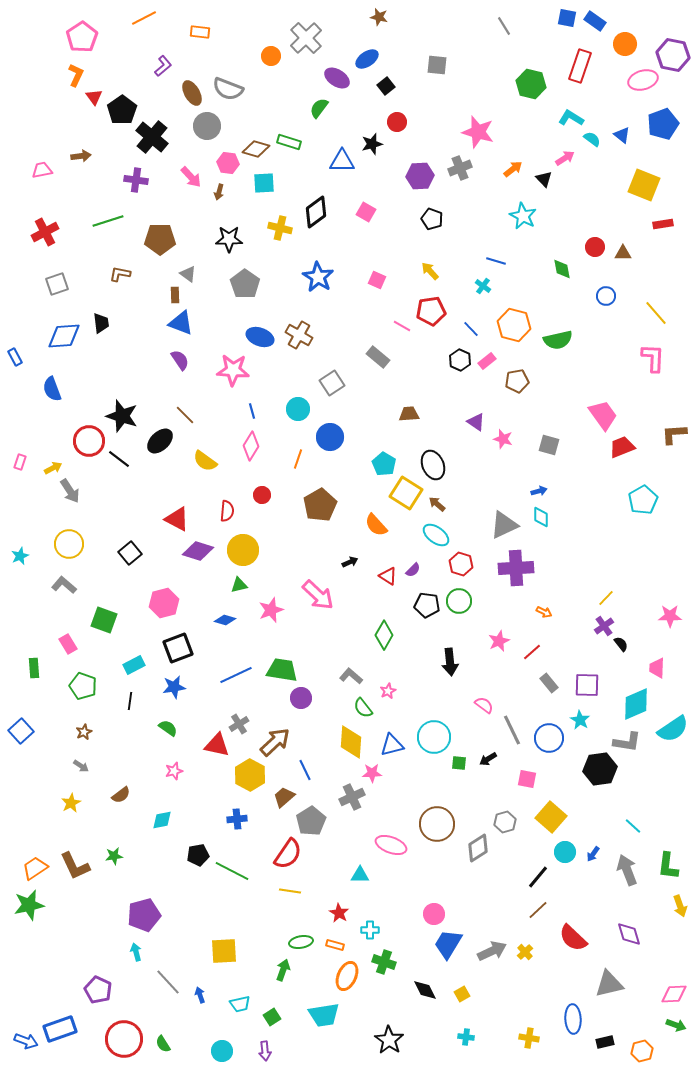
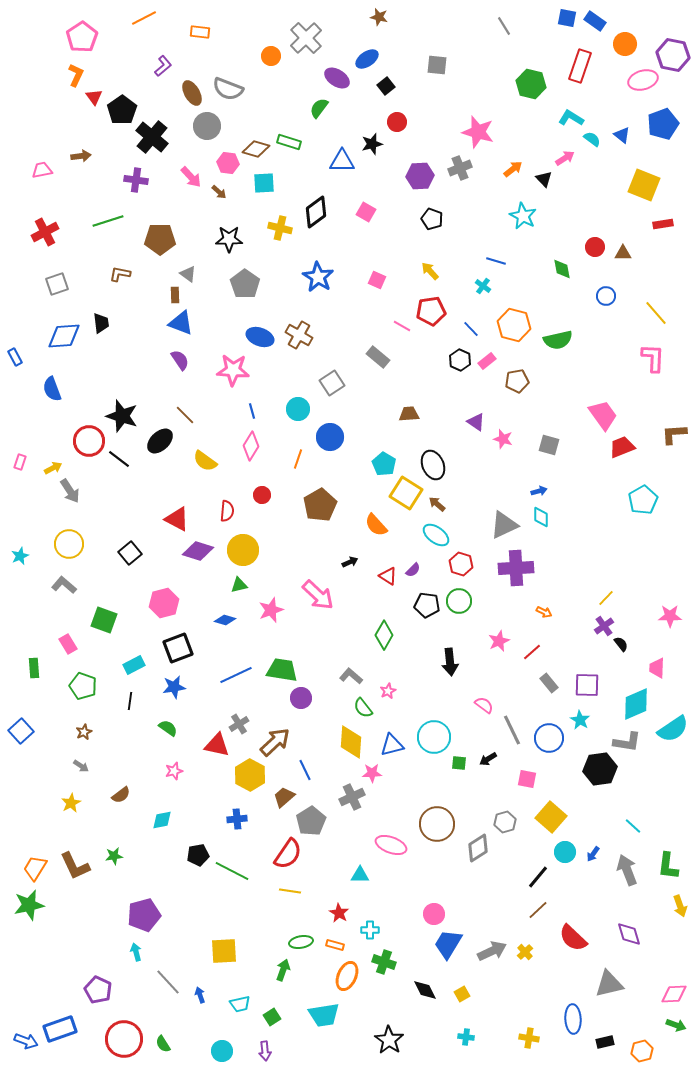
brown arrow at (219, 192): rotated 63 degrees counterclockwise
orange trapezoid at (35, 868): rotated 24 degrees counterclockwise
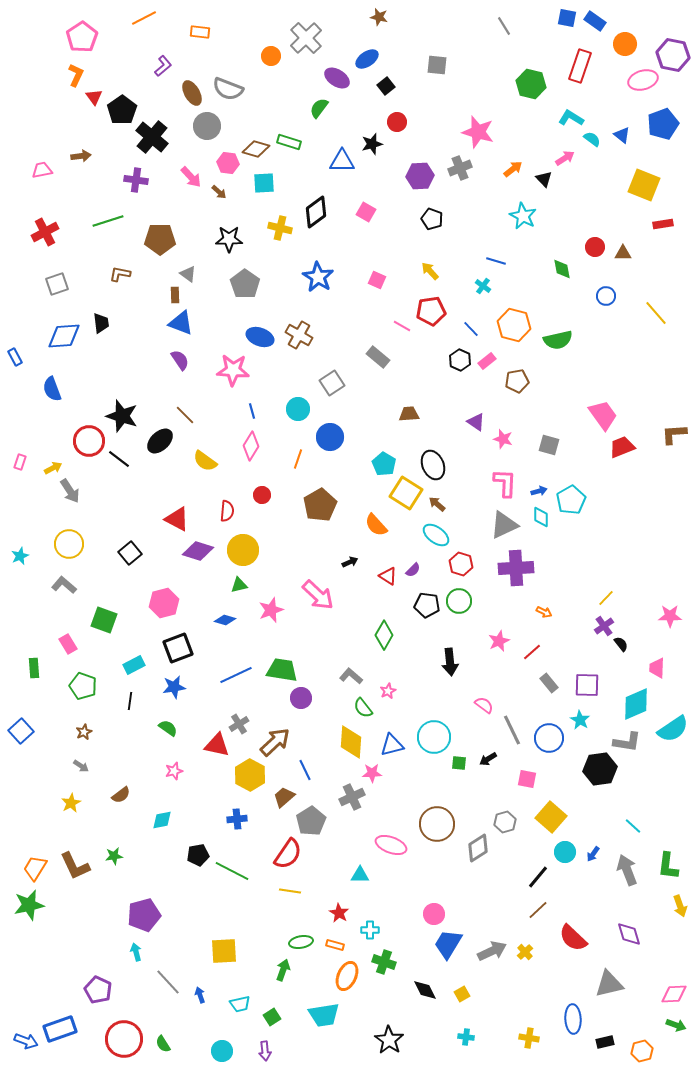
pink L-shape at (653, 358): moved 148 px left, 125 px down
cyan pentagon at (643, 500): moved 72 px left
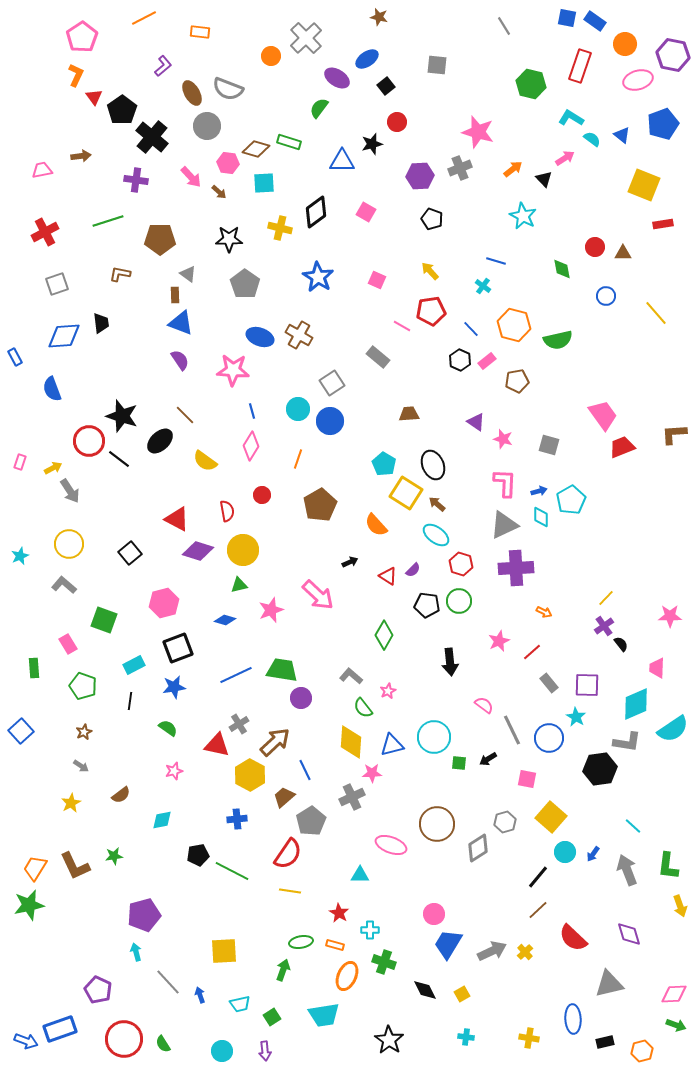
pink ellipse at (643, 80): moved 5 px left
blue circle at (330, 437): moved 16 px up
red semicircle at (227, 511): rotated 15 degrees counterclockwise
cyan star at (580, 720): moved 4 px left, 3 px up
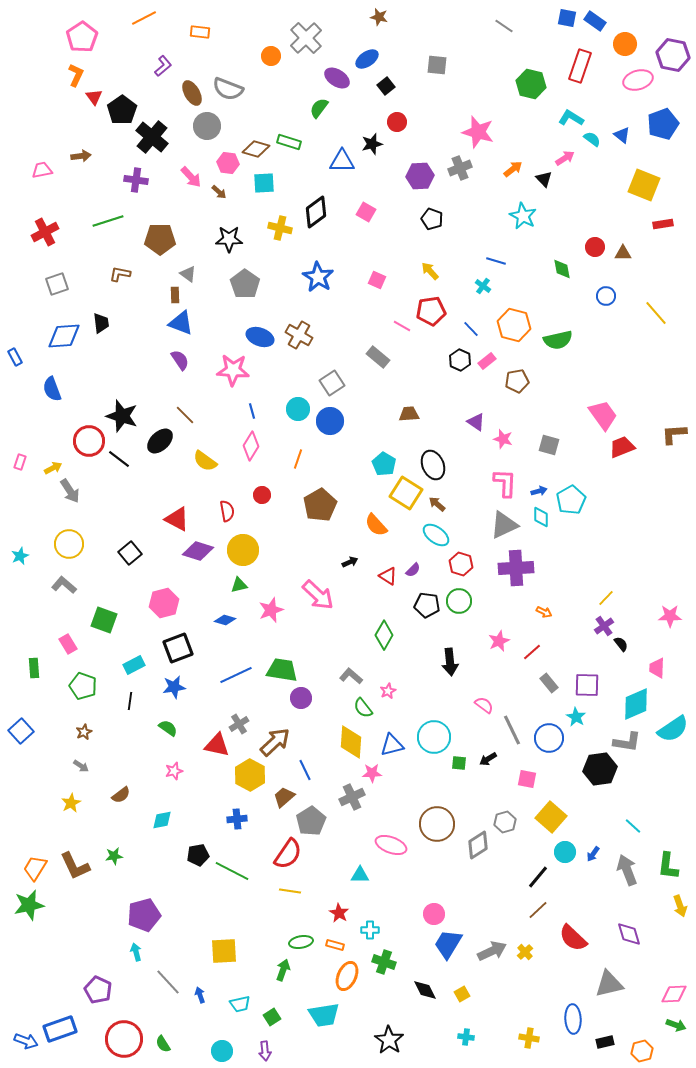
gray line at (504, 26): rotated 24 degrees counterclockwise
gray diamond at (478, 848): moved 3 px up
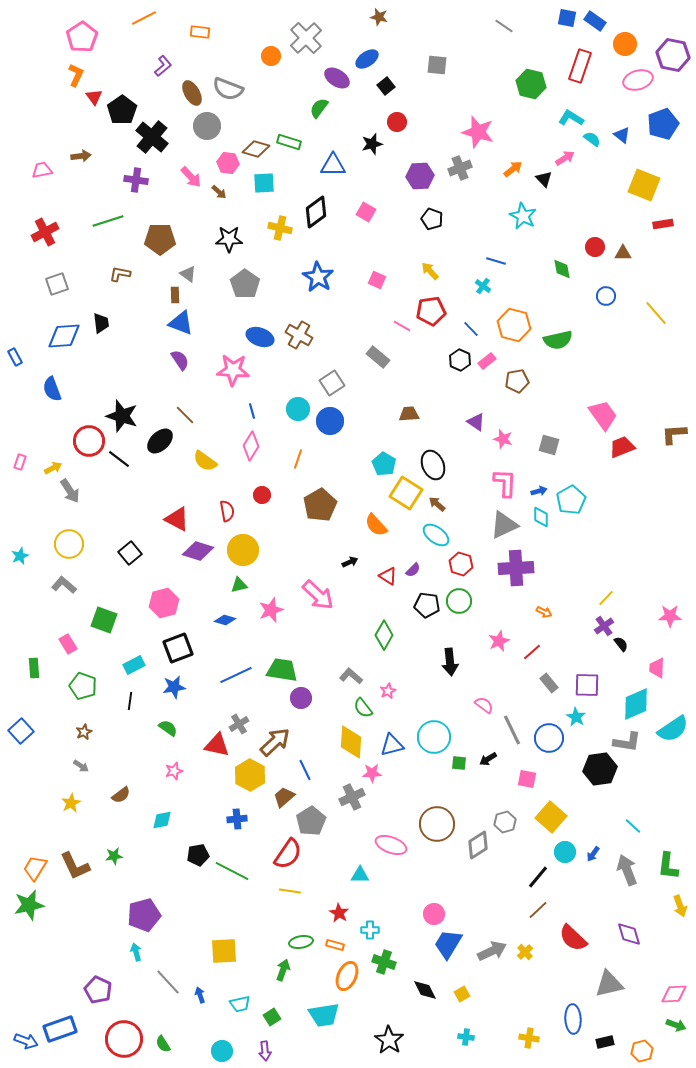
blue triangle at (342, 161): moved 9 px left, 4 px down
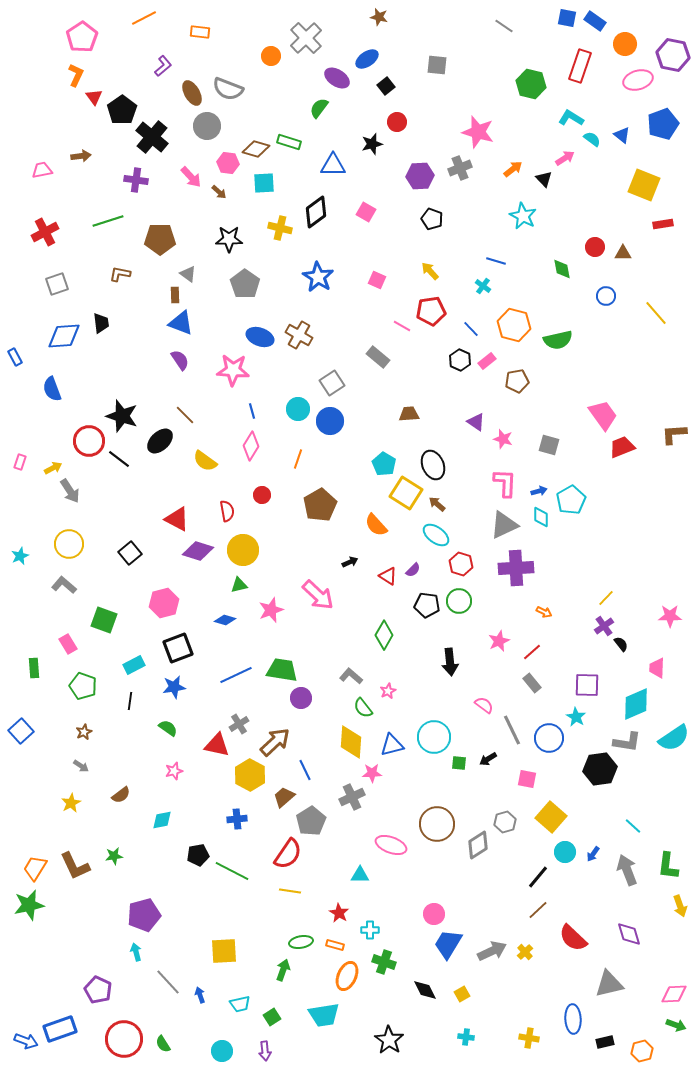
gray rectangle at (549, 683): moved 17 px left
cyan semicircle at (673, 729): moved 1 px right, 9 px down
